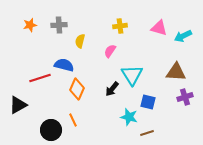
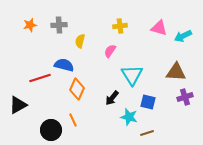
black arrow: moved 9 px down
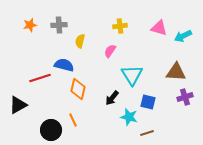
orange diamond: moved 1 px right; rotated 10 degrees counterclockwise
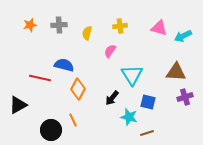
yellow semicircle: moved 7 px right, 8 px up
red line: rotated 30 degrees clockwise
orange diamond: rotated 15 degrees clockwise
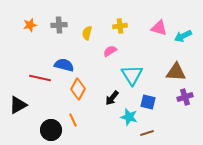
pink semicircle: rotated 24 degrees clockwise
